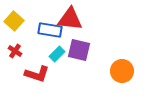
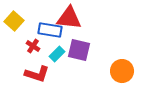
red triangle: moved 1 px left, 1 px up
red cross: moved 18 px right, 5 px up
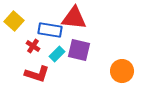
red triangle: moved 5 px right
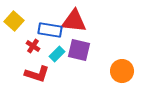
red triangle: moved 3 px down
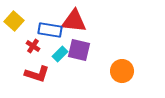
cyan rectangle: moved 3 px right
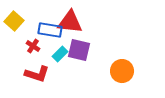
red triangle: moved 4 px left, 1 px down
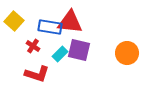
blue rectangle: moved 3 px up
orange circle: moved 5 px right, 18 px up
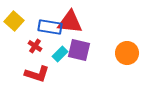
red cross: moved 2 px right
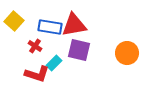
red triangle: moved 4 px right, 3 px down; rotated 16 degrees counterclockwise
cyan rectangle: moved 6 px left, 9 px down
